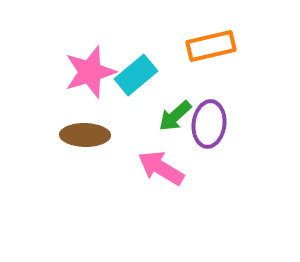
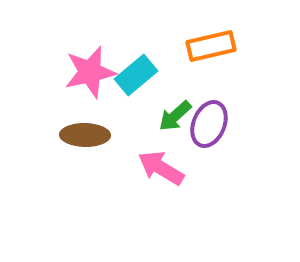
pink star: rotated 4 degrees clockwise
purple ellipse: rotated 15 degrees clockwise
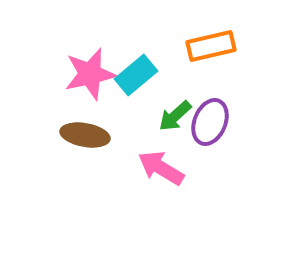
pink star: moved 2 px down
purple ellipse: moved 1 px right, 2 px up
brown ellipse: rotated 9 degrees clockwise
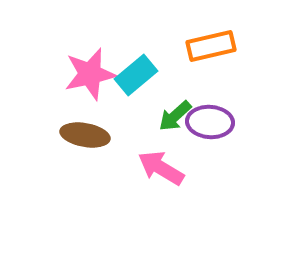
purple ellipse: rotated 72 degrees clockwise
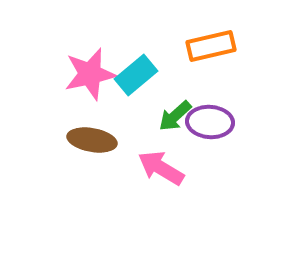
brown ellipse: moved 7 px right, 5 px down
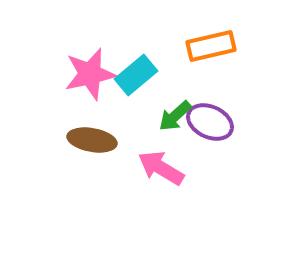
purple ellipse: rotated 21 degrees clockwise
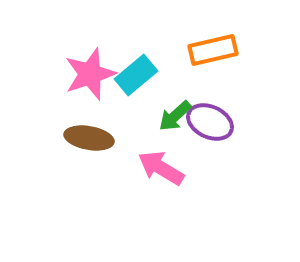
orange rectangle: moved 2 px right, 4 px down
pink star: rotated 6 degrees counterclockwise
brown ellipse: moved 3 px left, 2 px up
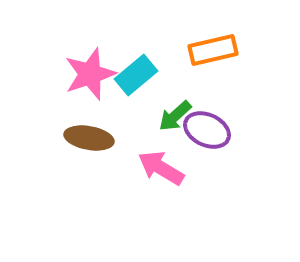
purple ellipse: moved 3 px left, 8 px down
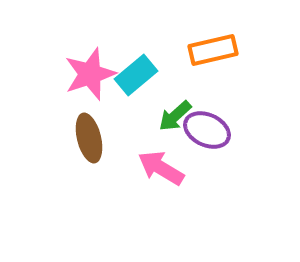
brown ellipse: rotated 66 degrees clockwise
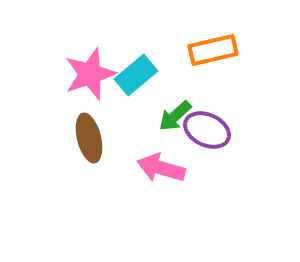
pink arrow: rotated 15 degrees counterclockwise
